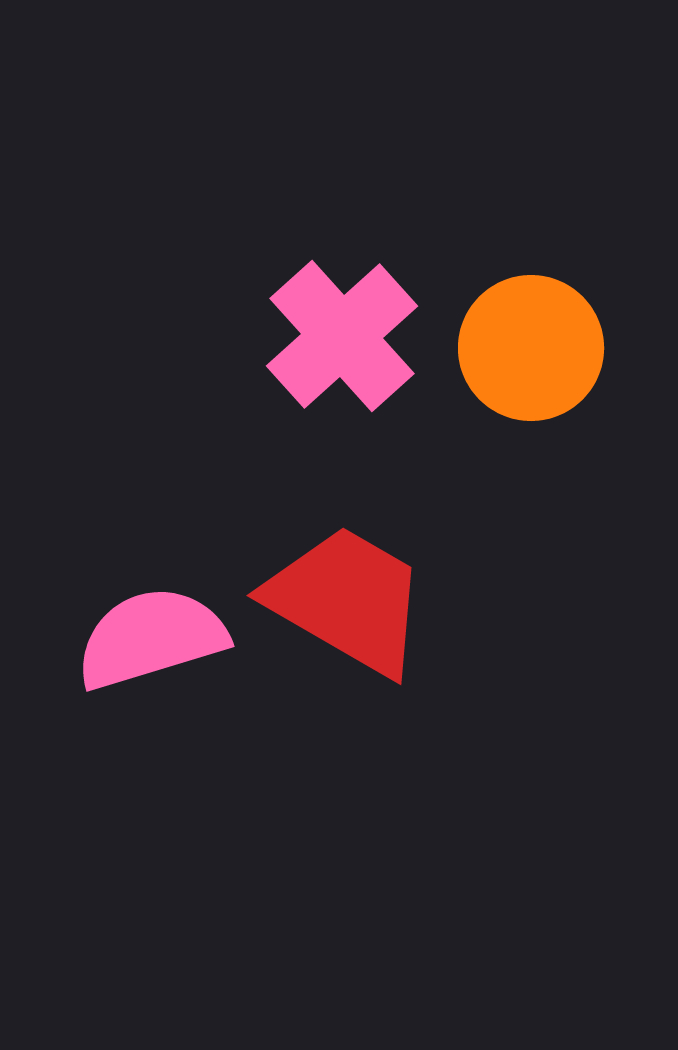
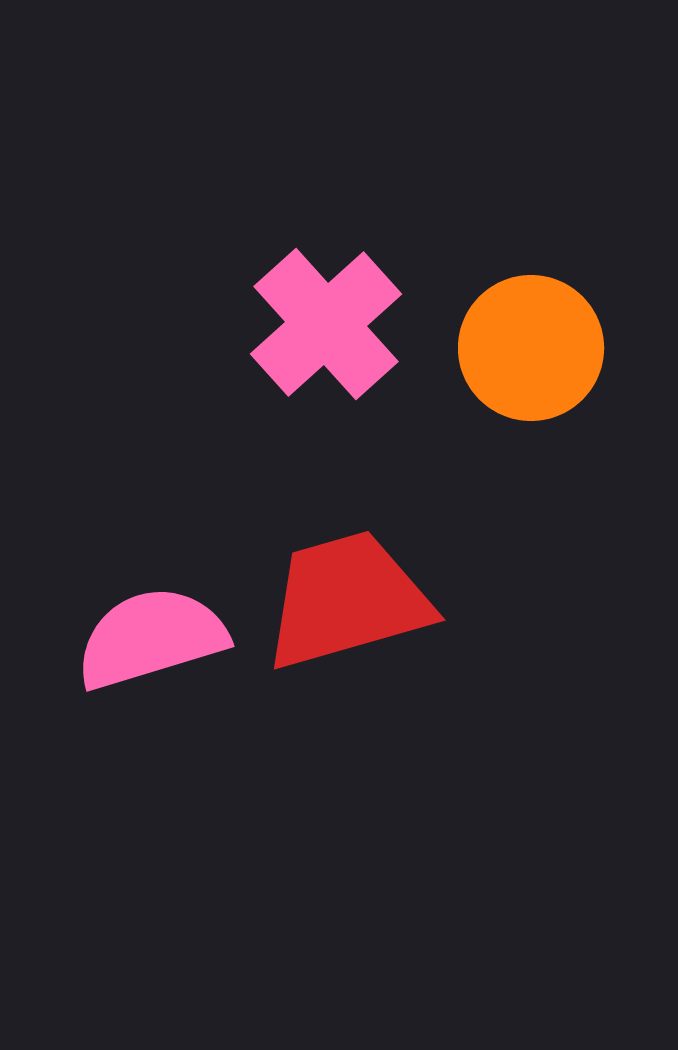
pink cross: moved 16 px left, 12 px up
red trapezoid: rotated 46 degrees counterclockwise
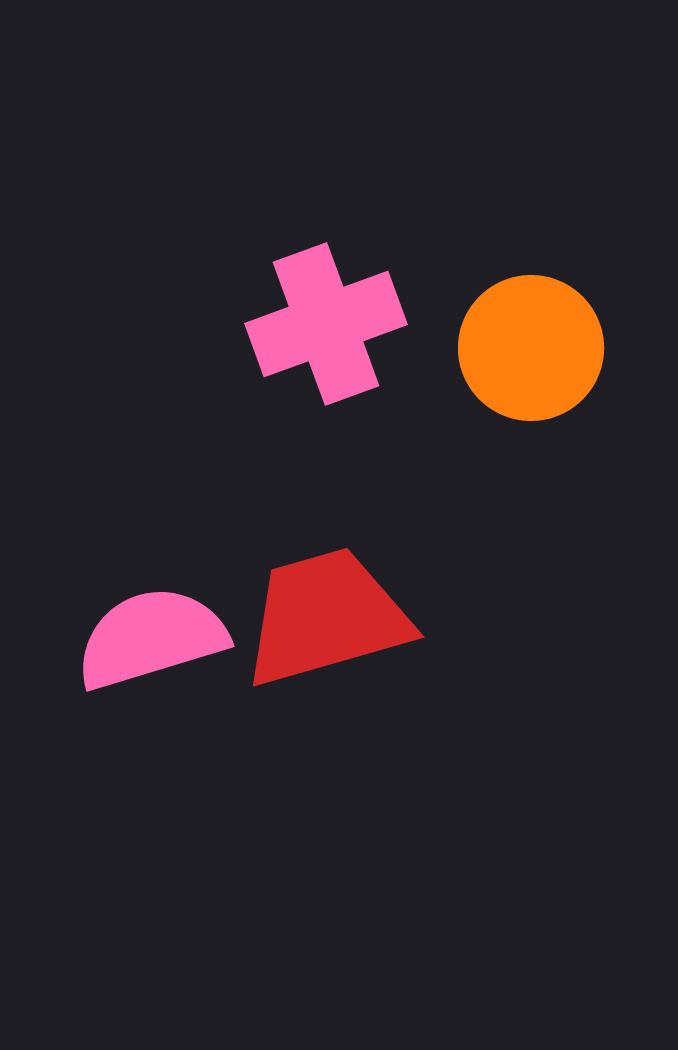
pink cross: rotated 22 degrees clockwise
red trapezoid: moved 21 px left, 17 px down
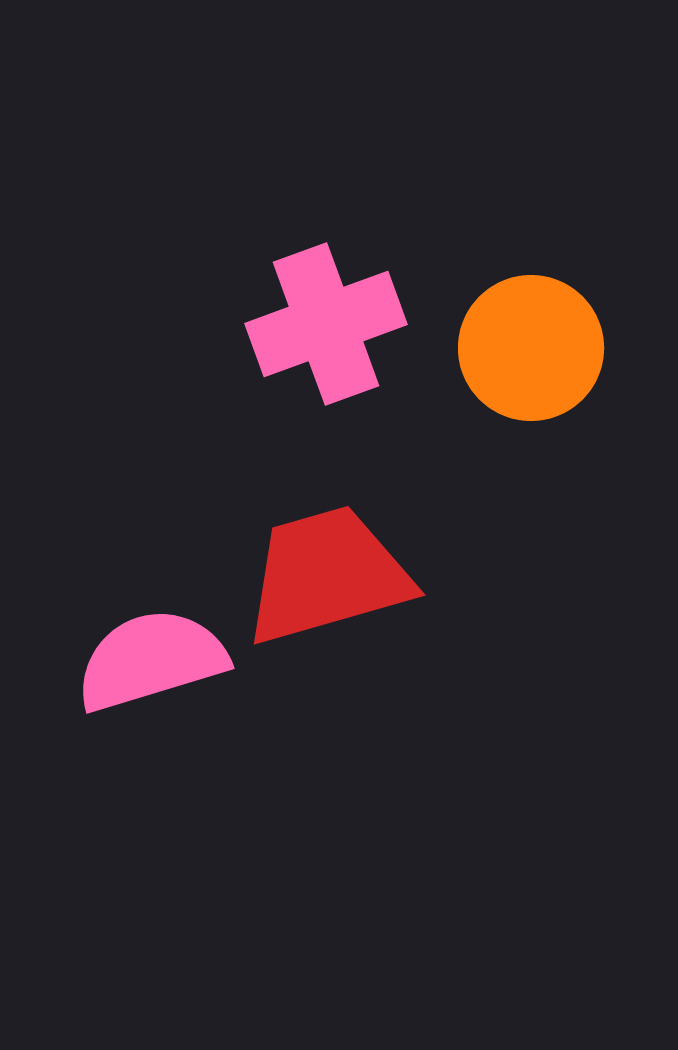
red trapezoid: moved 1 px right, 42 px up
pink semicircle: moved 22 px down
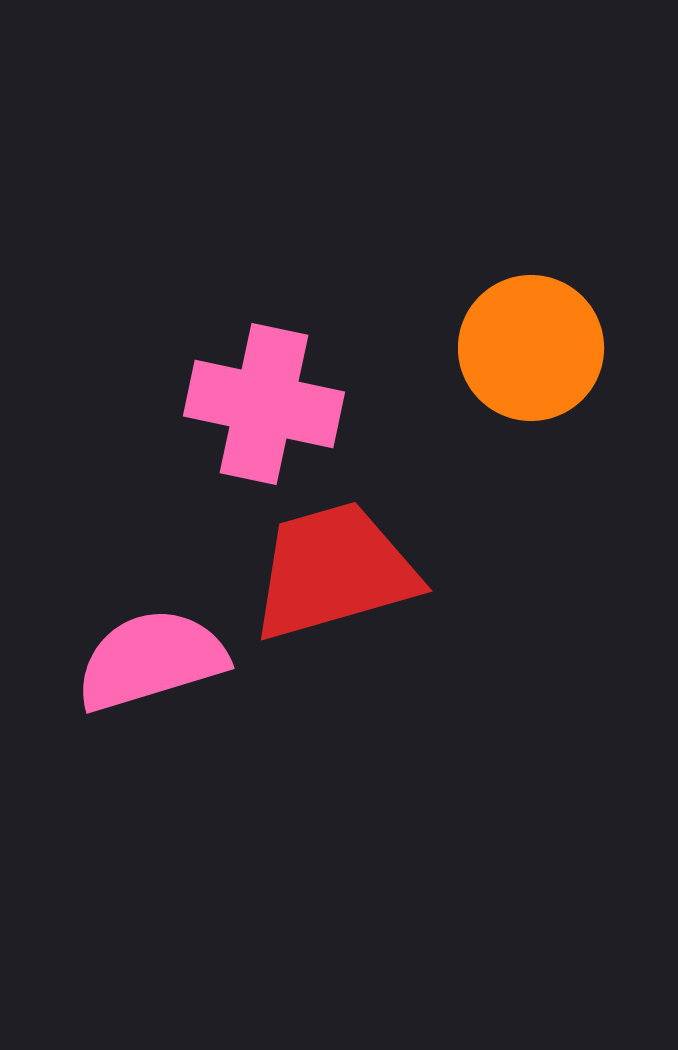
pink cross: moved 62 px left, 80 px down; rotated 32 degrees clockwise
red trapezoid: moved 7 px right, 4 px up
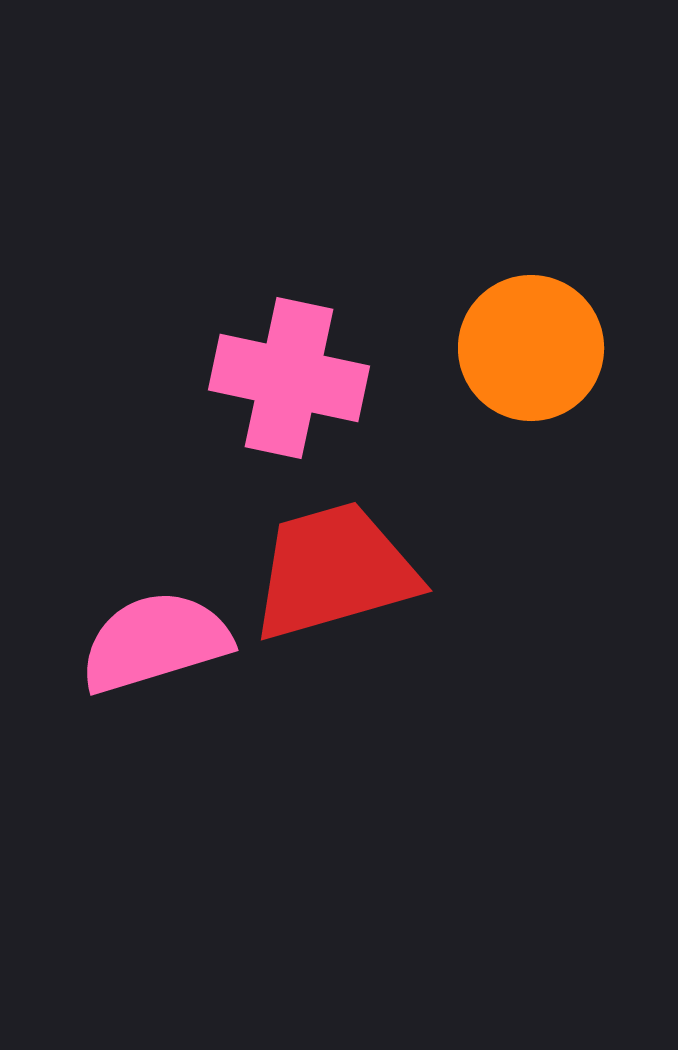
pink cross: moved 25 px right, 26 px up
pink semicircle: moved 4 px right, 18 px up
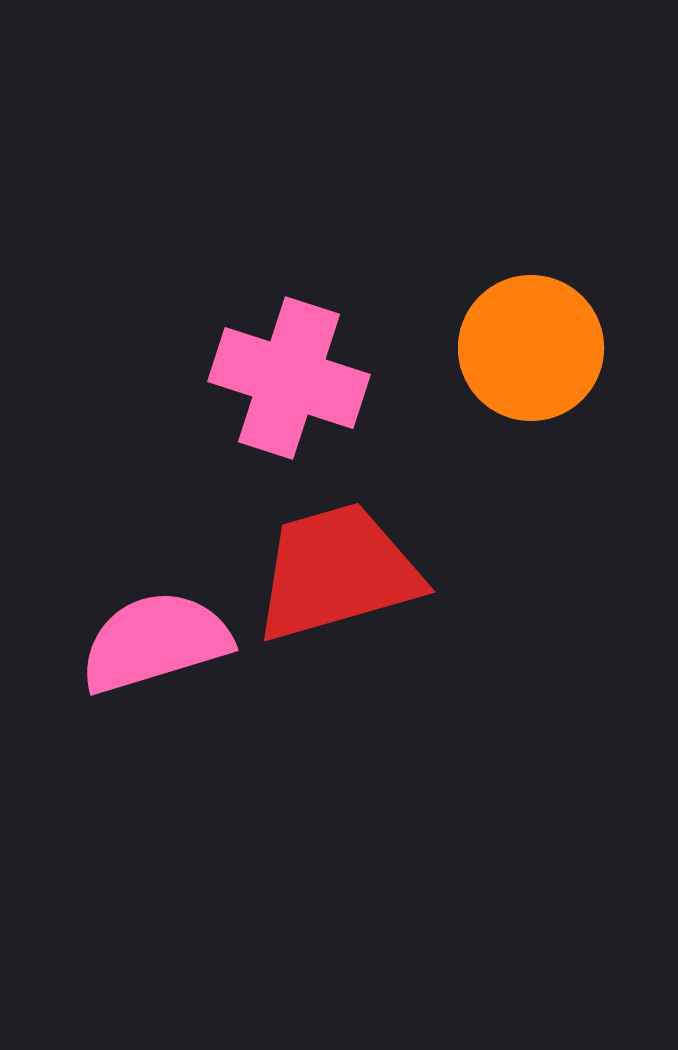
pink cross: rotated 6 degrees clockwise
red trapezoid: moved 3 px right, 1 px down
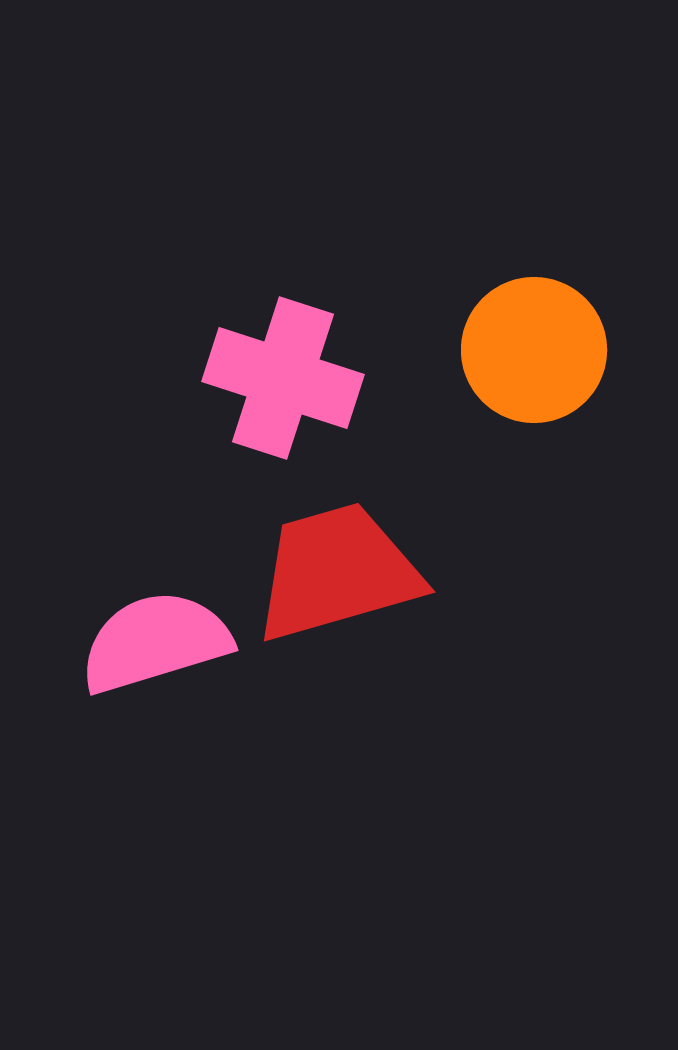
orange circle: moved 3 px right, 2 px down
pink cross: moved 6 px left
